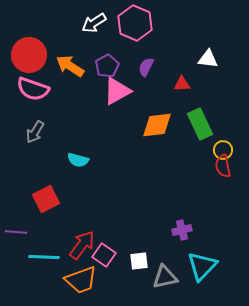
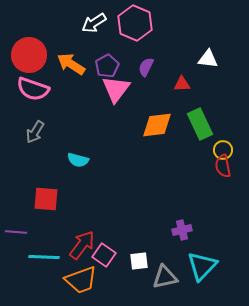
orange arrow: moved 1 px right, 2 px up
pink triangle: moved 1 px left, 2 px up; rotated 24 degrees counterclockwise
red square: rotated 32 degrees clockwise
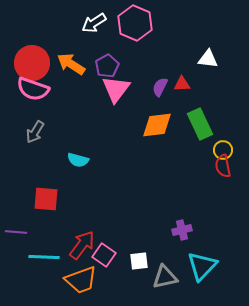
red circle: moved 3 px right, 8 px down
purple semicircle: moved 14 px right, 20 px down
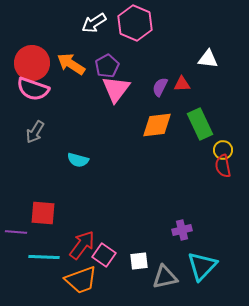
red square: moved 3 px left, 14 px down
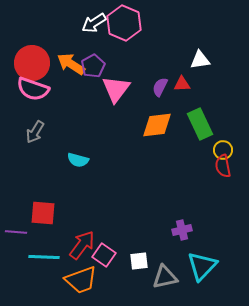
pink hexagon: moved 11 px left
white triangle: moved 8 px left, 1 px down; rotated 15 degrees counterclockwise
purple pentagon: moved 14 px left
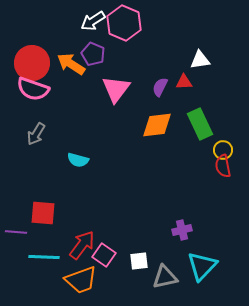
white arrow: moved 1 px left, 2 px up
purple pentagon: moved 12 px up; rotated 20 degrees counterclockwise
red triangle: moved 2 px right, 2 px up
gray arrow: moved 1 px right, 2 px down
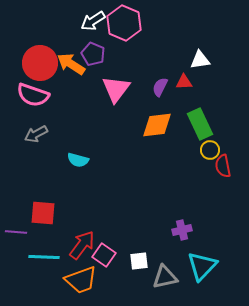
red circle: moved 8 px right
pink semicircle: moved 6 px down
gray arrow: rotated 30 degrees clockwise
yellow circle: moved 13 px left
